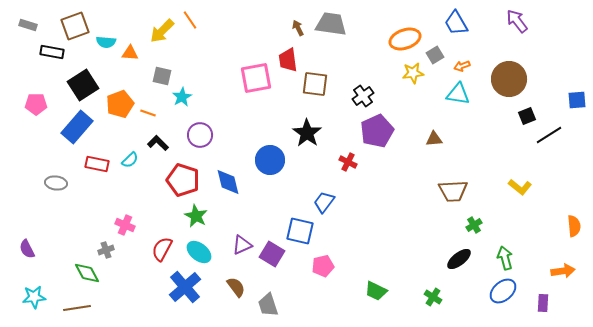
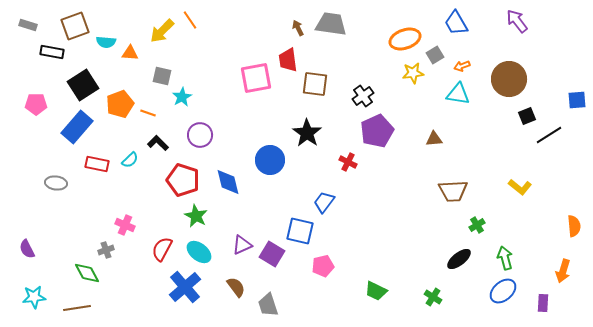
green cross at (474, 225): moved 3 px right
orange arrow at (563, 271): rotated 115 degrees clockwise
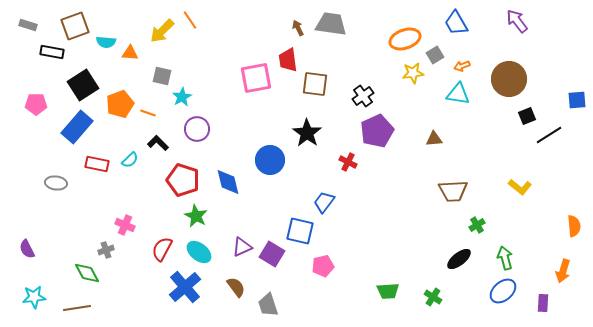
purple circle at (200, 135): moved 3 px left, 6 px up
purple triangle at (242, 245): moved 2 px down
green trapezoid at (376, 291): moved 12 px right; rotated 30 degrees counterclockwise
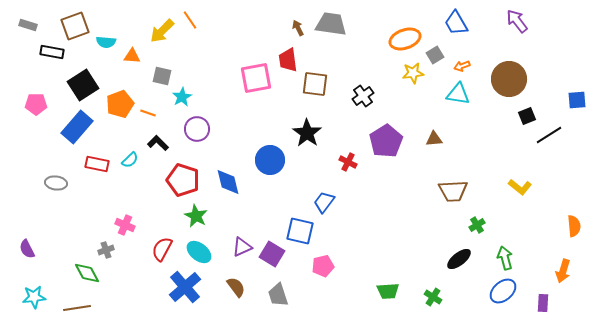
orange triangle at (130, 53): moved 2 px right, 3 px down
purple pentagon at (377, 131): moved 9 px right, 10 px down; rotated 8 degrees counterclockwise
gray trapezoid at (268, 305): moved 10 px right, 10 px up
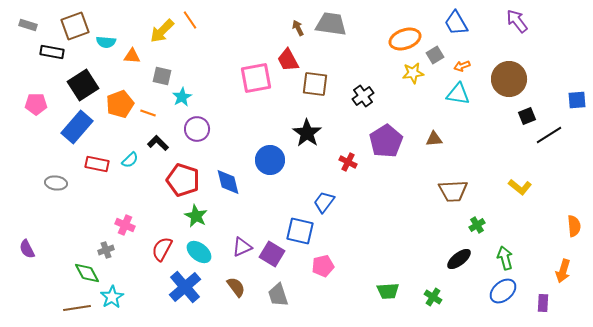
red trapezoid at (288, 60): rotated 20 degrees counterclockwise
cyan star at (34, 297): moved 78 px right; rotated 25 degrees counterclockwise
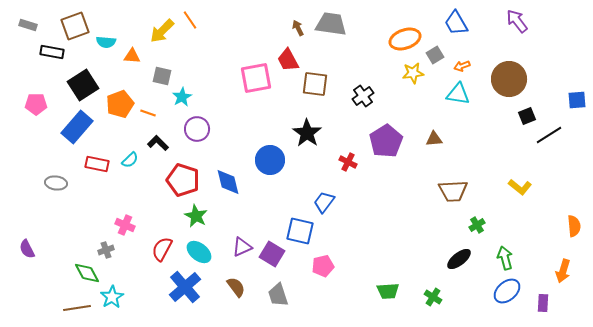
blue ellipse at (503, 291): moved 4 px right
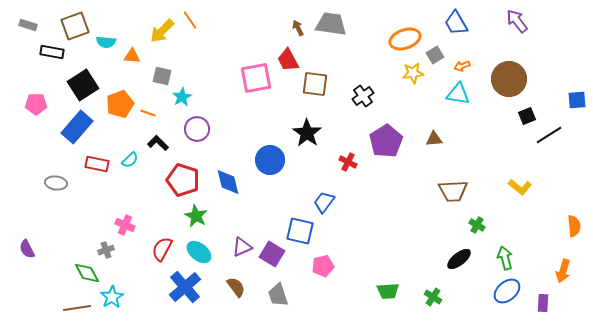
green cross at (477, 225): rotated 28 degrees counterclockwise
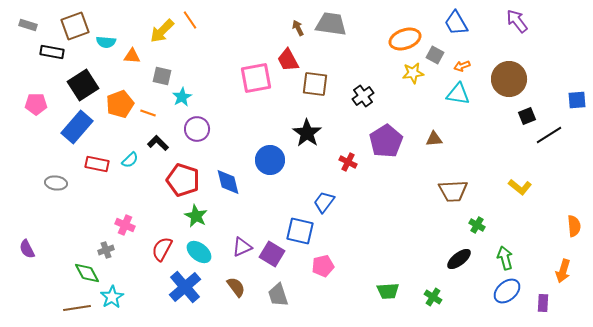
gray square at (435, 55): rotated 30 degrees counterclockwise
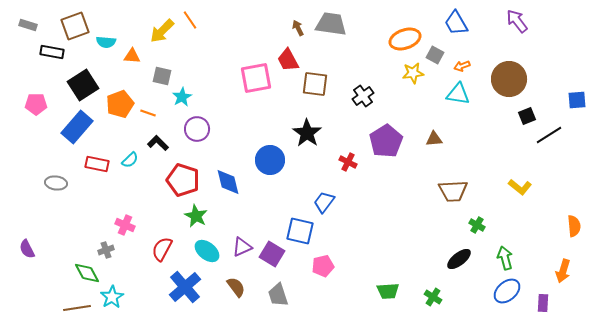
cyan ellipse at (199, 252): moved 8 px right, 1 px up
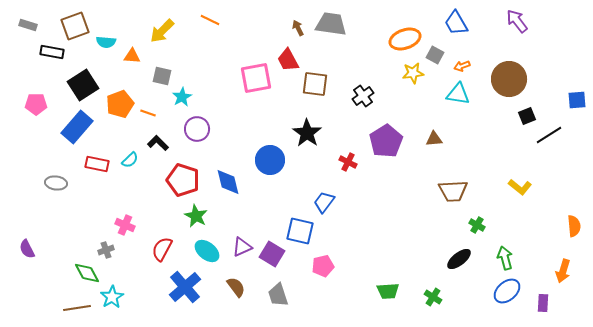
orange line at (190, 20): moved 20 px right; rotated 30 degrees counterclockwise
